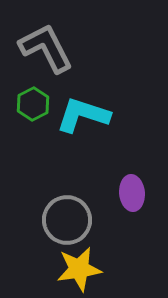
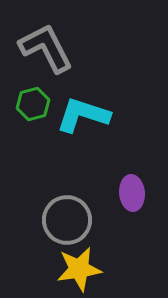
green hexagon: rotated 12 degrees clockwise
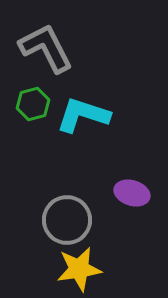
purple ellipse: rotated 68 degrees counterclockwise
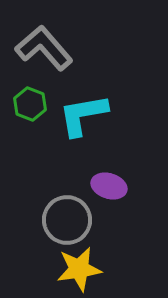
gray L-shape: moved 2 px left; rotated 14 degrees counterclockwise
green hexagon: moved 3 px left; rotated 24 degrees counterclockwise
cyan L-shape: rotated 28 degrees counterclockwise
purple ellipse: moved 23 px left, 7 px up
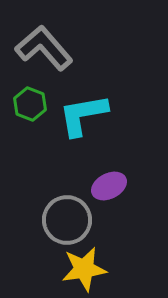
purple ellipse: rotated 44 degrees counterclockwise
yellow star: moved 5 px right
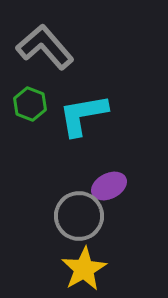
gray L-shape: moved 1 px right, 1 px up
gray circle: moved 12 px right, 4 px up
yellow star: rotated 21 degrees counterclockwise
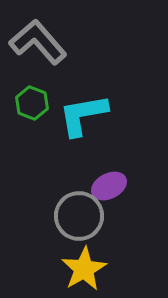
gray L-shape: moved 7 px left, 5 px up
green hexagon: moved 2 px right, 1 px up
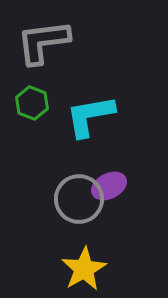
gray L-shape: moved 5 px right; rotated 56 degrees counterclockwise
cyan L-shape: moved 7 px right, 1 px down
gray circle: moved 17 px up
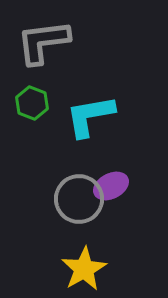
purple ellipse: moved 2 px right
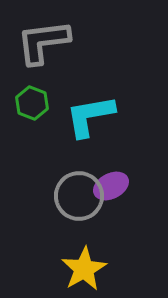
gray circle: moved 3 px up
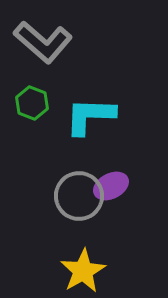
gray L-shape: rotated 132 degrees counterclockwise
cyan L-shape: rotated 12 degrees clockwise
yellow star: moved 1 px left, 2 px down
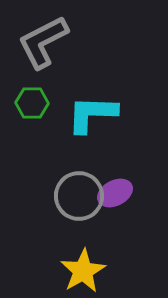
gray L-shape: rotated 112 degrees clockwise
green hexagon: rotated 20 degrees counterclockwise
cyan L-shape: moved 2 px right, 2 px up
purple ellipse: moved 4 px right, 7 px down
